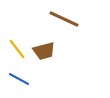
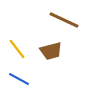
brown line: moved 1 px down
brown trapezoid: moved 7 px right
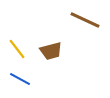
brown line: moved 21 px right
blue line: moved 1 px right
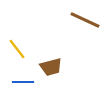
brown trapezoid: moved 16 px down
blue line: moved 3 px right, 3 px down; rotated 30 degrees counterclockwise
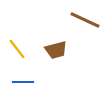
brown trapezoid: moved 5 px right, 17 px up
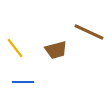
brown line: moved 4 px right, 12 px down
yellow line: moved 2 px left, 1 px up
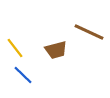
blue line: moved 7 px up; rotated 45 degrees clockwise
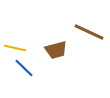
yellow line: rotated 40 degrees counterclockwise
blue line: moved 1 px right, 7 px up
